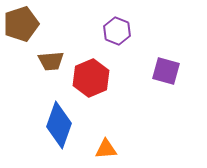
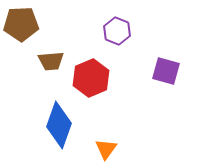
brown pentagon: rotated 16 degrees clockwise
orange triangle: rotated 50 degrees counterclockwise
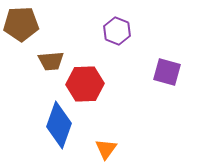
purple square: moved 1 px right, 1 px down
red hexagon: moved 6 px left, 6 px down; rotated 21 degrees clockwise
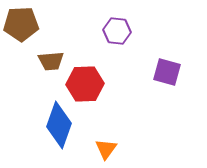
purple hexagon: rotated 16 degrees counterclockwise
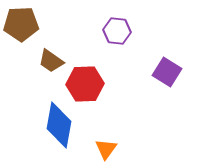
brown trapezoid: rotated 40 degrees clockwise
purple square: rotated 16 degrees clockwise
blue diamond: rotated 9 degrees counterclockwise
